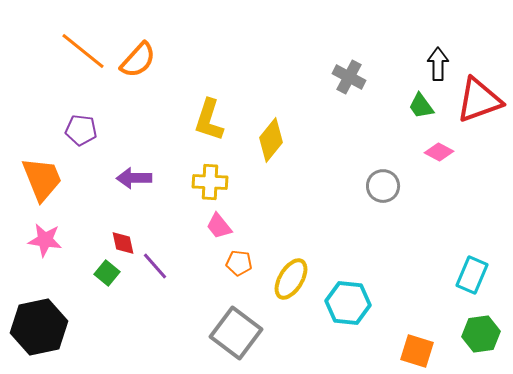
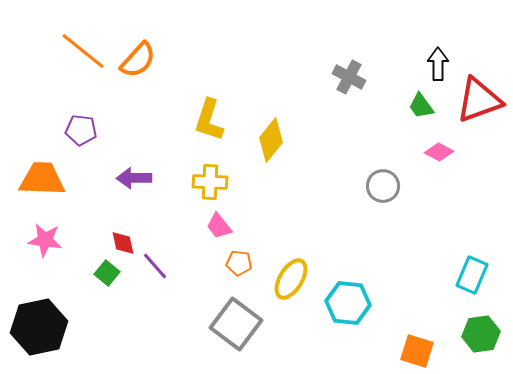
orange trapezoid: rotated 66 degrees counterclockwise
gray square: moved 9 px up
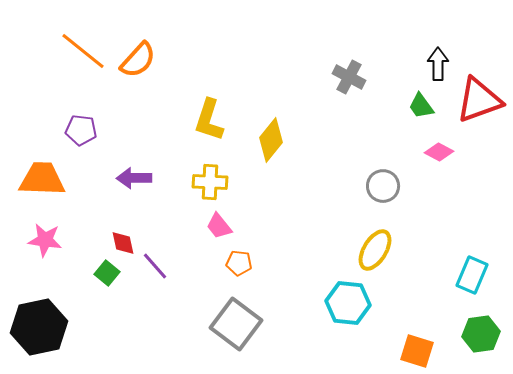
yellow ellipse: moved 84 px right, 29 px up
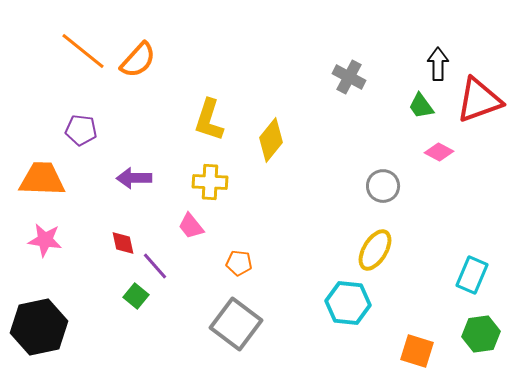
pink trapezoid: moved 28 px left
green square: moved 29 px right, 23 px down
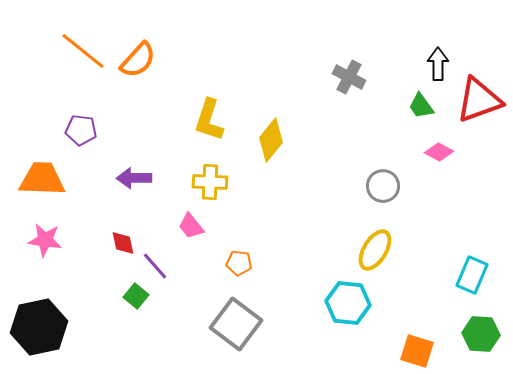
green hexagon: rotated 12 degrees clockwise
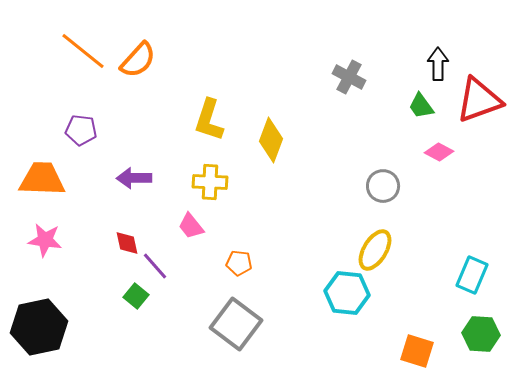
yellow diamond: rotated 18 degrees counterclockwise
red diamond: moved 4 px right
cyan hexagon: moved 1 px left, 10 px up
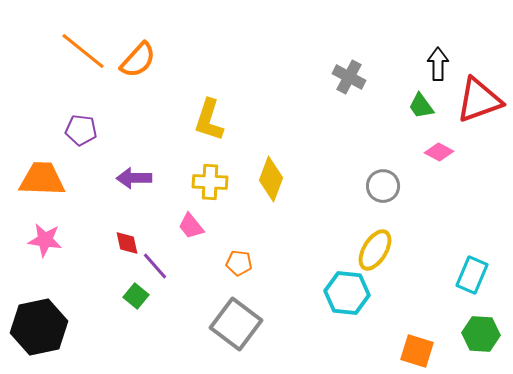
yellow diamond: moved 39 px down
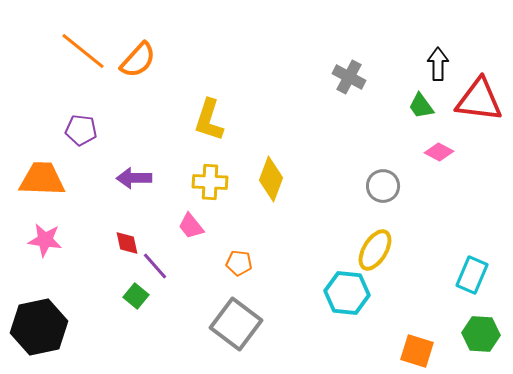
red triangle: rotated 27 degrees clockwise
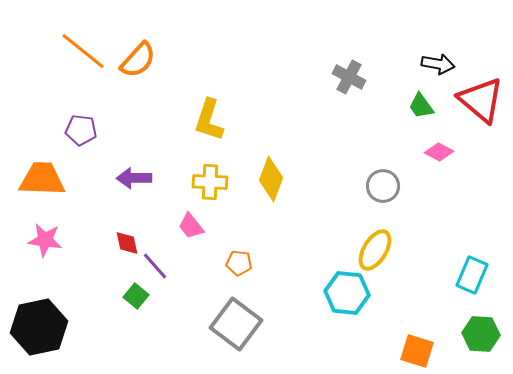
black arrow: rotated 100 degrees clockwise
red triangle: moved 2 px right; rotated 33 degrees clockwise
